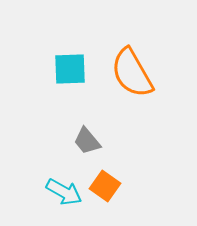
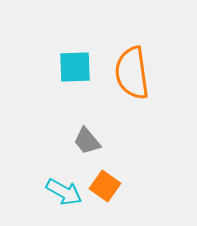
cyan square: moved 5 px right, 2 px up
orange semicircle: rotated 22 degrees clockwise
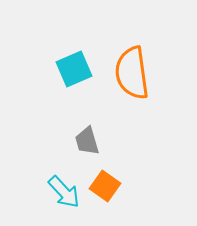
cyan square: moved 1 px left, 2 px down; rotated 21 degrees counterclockwise
gray trapezoid: rotated 24 degrees clockwise
cyan arrow: rotated 18 degrees clockwise
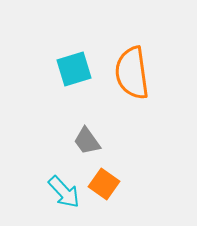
cyan square: rotated 6 degrees clockwise
gray trapezoid: rotated 20 degrees counterclockwise
orange square: moved 1 px left, 2 px up
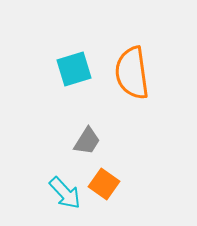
gray trapezoid: rotated 112 degrees counterclockwise
cyan arrow: moved 1 px right, 1 px down
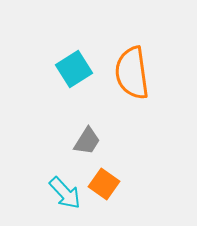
cyan square: rotated 15 degrees counterclockwise
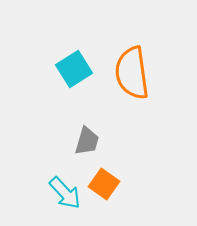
gray trapezoid: rotated 16 degrees counterclockwise
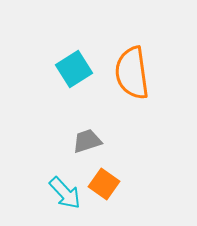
gray trapezoid: rotated 124 degrees counterclockwise
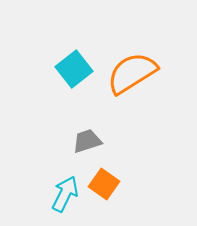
cyan square: rotated 6 degrees counterclockwise
orange semicircle: rotated 66 degrees clockwise
cyan arrow: moved 1 px down; rotated 111 degrees counterclockwise
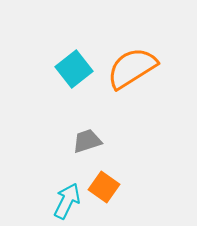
orange semicircle: moved 5 px up
orange square: moved 3 px down
cyan arrow: moved 2 px right, 7 px down
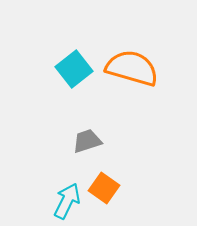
orange semicircle: rotated 48 degrees clockwise
orange square: moved 1 px down
